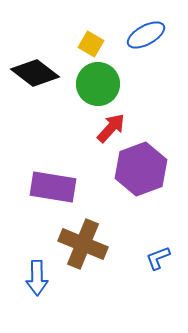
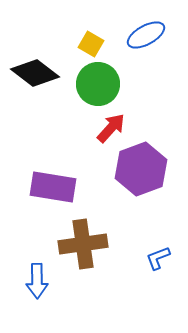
brown cross: rotated 30 degrees counterclockwise
blue arrow: moved 3 px down
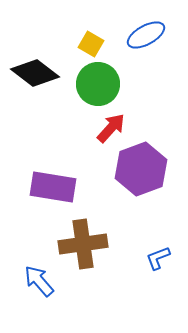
blue arrow: moved 2 px right; rotated 140 degrees clockwise
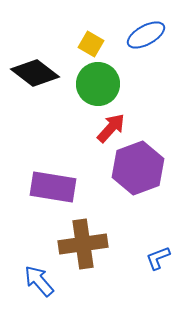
purple hexagon: moved 3 px left, 1 px up
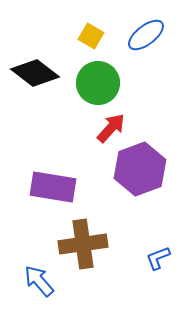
blue ellipse: rotated 9 degrees counterclockwise
yellow square: moved 8 px up
green circle: moved 1 px up
purple hexagon: moved 2 px right, 1 px down
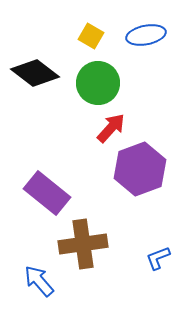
blue ellipse: rotated 27 degrees clockwise
purple rectangle: moved 6 px left, 6 px down; rotated 30 degrees clockwise
